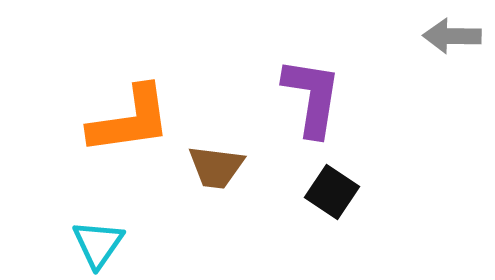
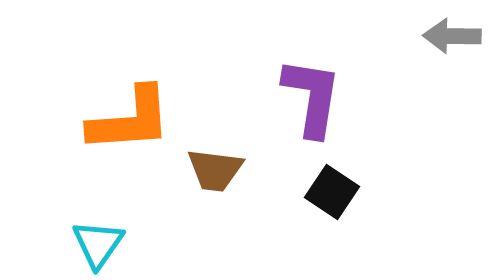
orange L-shape: rotated 4 degrees clockwise
brown trapezoid: moved 1 px left, 3 px down
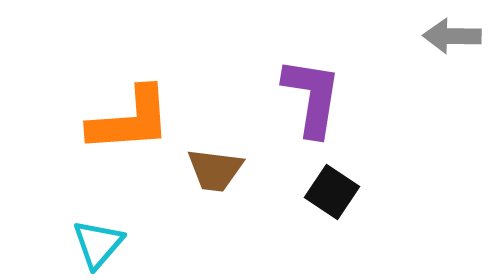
cyan triangle: rotated 6 degrees clockwise
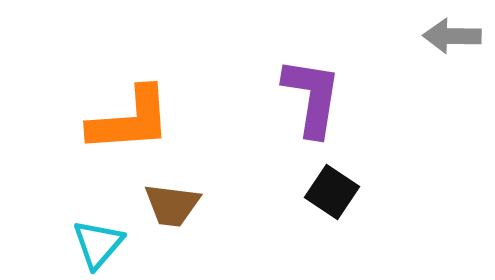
brown trapezoid: moved 43 px left, 35 px down
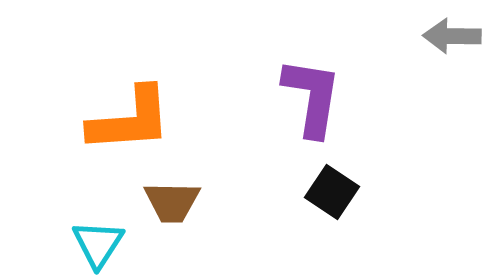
brown trapezoid: moved 3 px up; rotated 6 degrees counterclockwise
cyan triangle: rotated 8 degrees counterclockwise
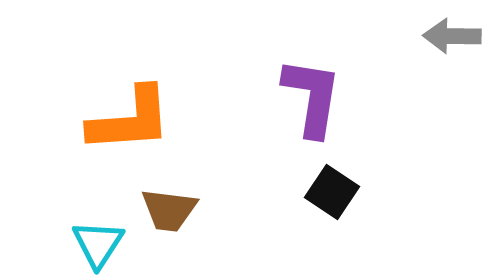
brown trapezoid: moved 3 px left, 8 px down; rotated 6 degrees clockwise
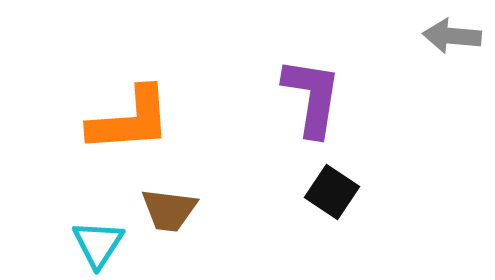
gray arrow: rotated 4 degrees clockwise
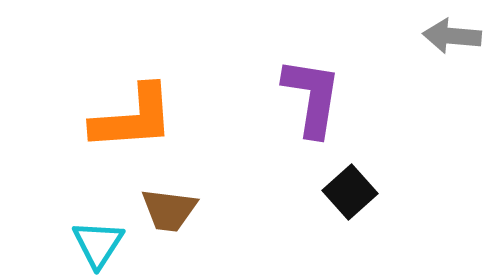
orange L-shape: moved 3 px right, 2 px up
black square: moved 18 px right; rotated 14 degrees clockwise
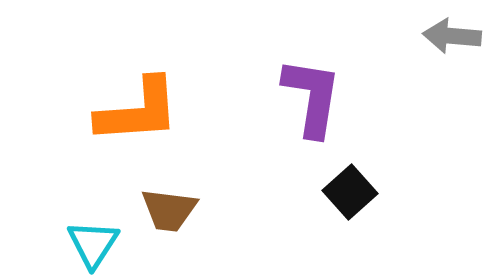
orange L-shape: moved 5 px right, 7 px up
cyan triangle: moved 5 px left
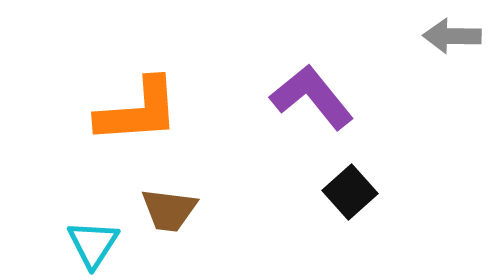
gray arrow: rotated 4 degrees counterclockwise
purple L-shape: rotated 48 degrees counterclockwise
